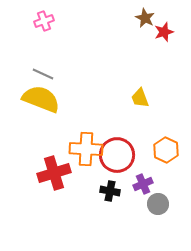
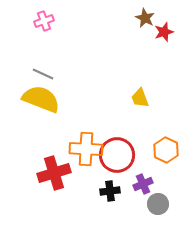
black cross: rotated 18 degrees counterclockwise
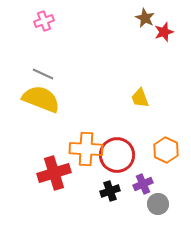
black cross: rotated 12 degrees counterclockwise
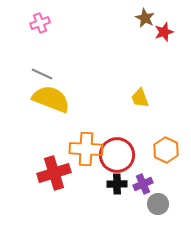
pink cross: moved 4 px left, 2 px down
gray line: moved 1 px left
yellow semicircle: moved 10 px right
black cross: moved 7 px right, 7 px up; rotated 18 degrees clockwise
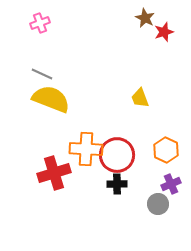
purple cross: moved 28 px right
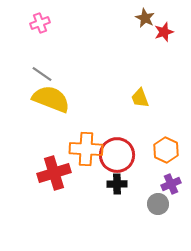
gray line: rotated 10 degrees clockwise
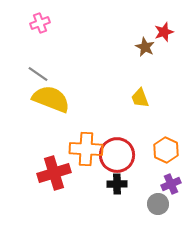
brown star: moved 29 px down
gray line: moved 4 px left
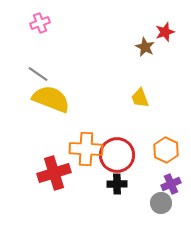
red star: moved 1 px right
gray circle: moved 3 px right, 1 px up
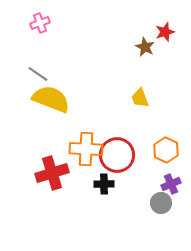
red cross: moved 2 px left
black cross: moved 13 px left
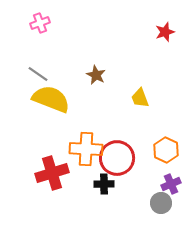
brown star: moved 49 px left, 28 px down
red circle: moved 3 px down
